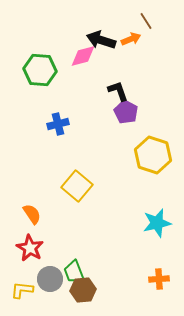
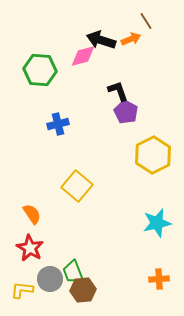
yellow hexagon: rotated 15 degrees clockwise
green trapezoid: moved 1 px left
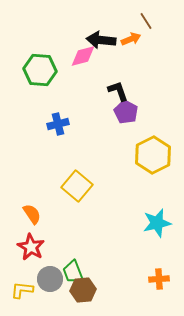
black arrow: rotated 12 degrees counterclockwise
red star: moved 1 px right, 1 px up
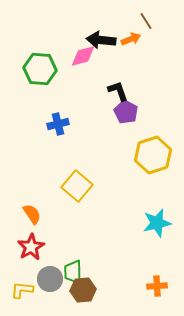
green hexagon: moved 1 px up
yellow hexagon: rotated 9 degrees clockwise
red star: rotated 12 degrees clockwise
green trapezoid: rotated 20 degrees clockwise
orange cross: moved 2 px left, 7 px down
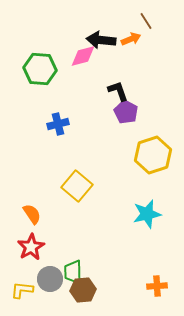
cyan star: moved 10 px left, 9 px up
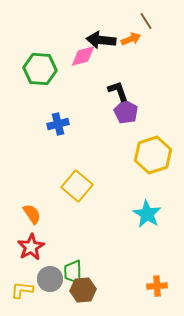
cyan star: rotated 28 degrees counterclockwise
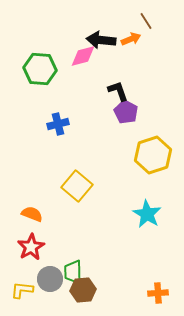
orange semicircle: rotated 35 degrees counterclockwise
orange cross: moved 1 px right, 7 px down
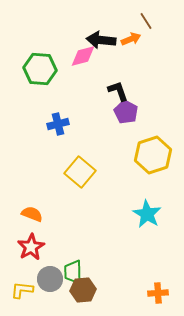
yellow square: moved 3 px right, 14 px up
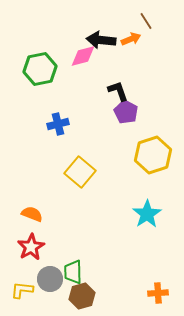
green hexagon: rotated 16 degrees counterclockwise
cyan star: rotated 8 degrees clockwise
brown hexagon: moved 1 px left, 6 px down; rotated 10 degrees counterclockwise
